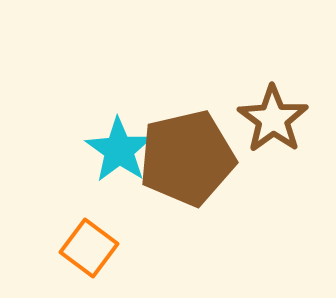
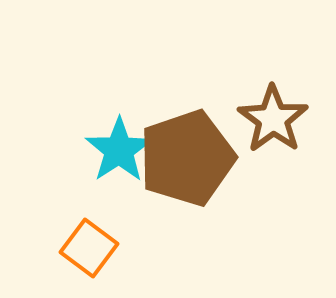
cyan star: rotated 4 degrees clockwise
brown pentagon: rotated 6 degrees counterclockwise
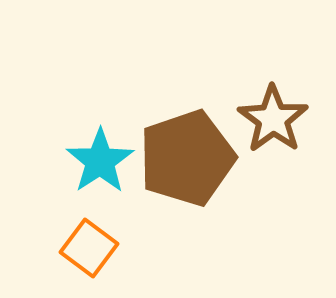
cyan star: moved 19 px left, 11 px down
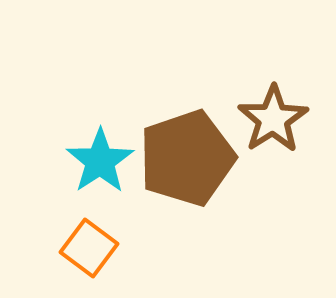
brown star: rotated 4 degrees clockwise
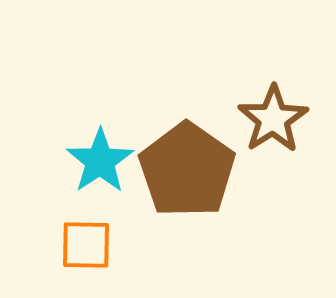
brown pentagon: moved 12 px down; rotated 18 degrees counterclockwise
orange square: moved 3 px left, 3 px up; rotated 36 degrees counterclockwise
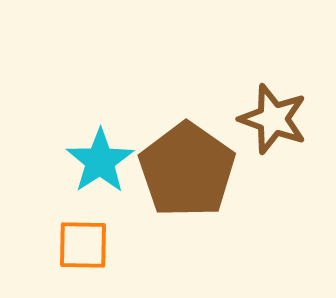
brown star: rotated 20 degrees counterclockwise
orange square: moved 3 px left
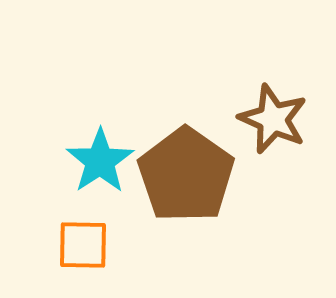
brown star: rotated 4 degrees clockwise
brown pentagon: moved 1 px left, 5 px down
